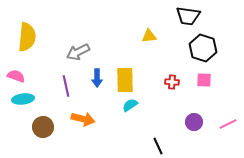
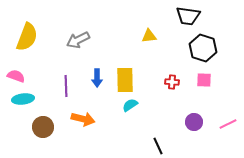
yellow semicircle: rotated 16 degrees clockwise
gray arrow: moved 12 px up
purple line: rotated 10 degrees clockwise
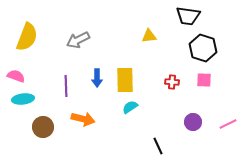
cyan semicircle: moved 2 px down
purple circle: moved 1 px left
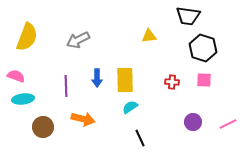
black line: moved 18 px left, 8 px up
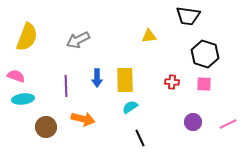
black hexagon: moved 2 px right, 6 px down
pink square: moved 4 px down
brown circle: moved 3 px right
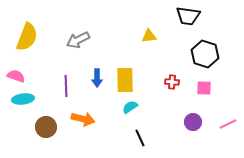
pink square: moved 4 px down
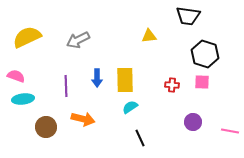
yellow semicircle: rotated 136 degrees counterclockwise
red cross: moved 3 px down
pink square: moved 2 px left, 6 px up
pink line: moved 2 px right, 7 px down; rotated 36 degrees clockwise
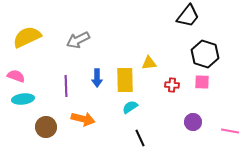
black trapezoid: rotated 60 degrees counterclockwise
yellow triangle: moved 27 px down
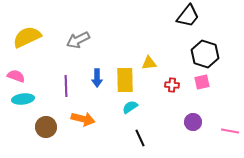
pink square: rotated 14 degrees counterclockwise
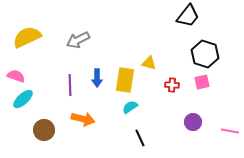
yellow triangle: rotated 21 degrees clockwise
yellow rectangle: rotated 10 degrees clockwise
purple line: moved 4 px right, 1 px up
cyan ellipse: rotated 35 degrees counterclockwise
brown circle: moved 2 px left, 3 px down
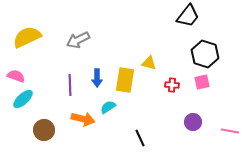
cyan semicircle: moved 22 px left
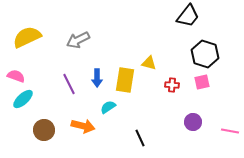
purple line: moved 1 px left, 1 px up; rotated 25 degrees counterclockwise
orange arrow: moved 7 px down
